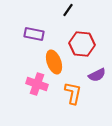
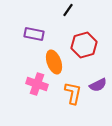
red hexagon: moved 2 px right, 1 px down; rotated 20 degrees counterclockwise
purple semicircle: moved 1 px right, 10 px down
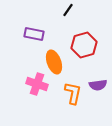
purple semicircle: rotated 18 degrees clockwise
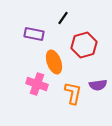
black line: moved 5 px left, 8 px down
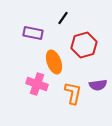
purple rectangle: moved 1 px left, 1 px up
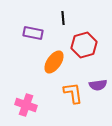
black line: rotated 40 degrees counterclockwise
orange ellipse: rotated 55 degrees clockwise
pink cross: moved 11 px left, 21 px down
orange L-shape: rotated 20 degrees counterclockwise
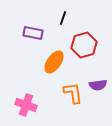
black line: rotated 24 degrees clockwise
